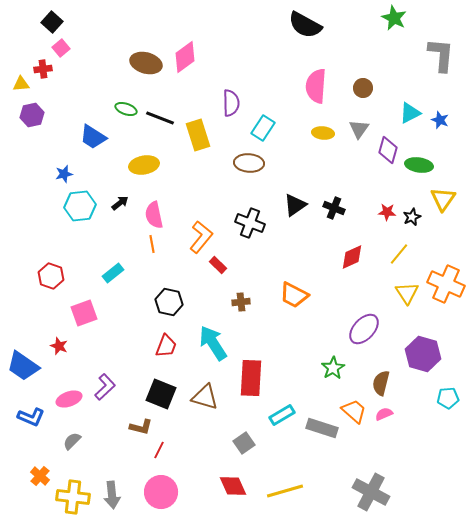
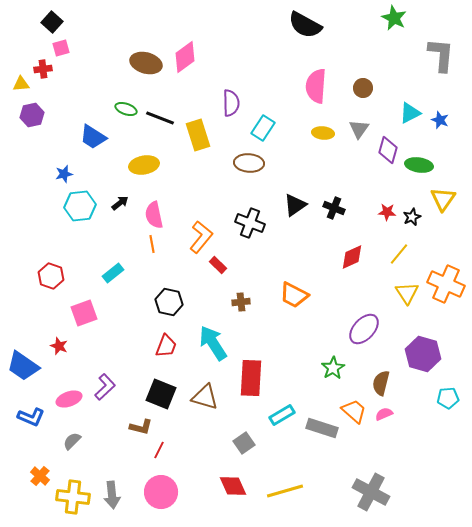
pink square at (61, 48): rotated 24 degrees clockwise
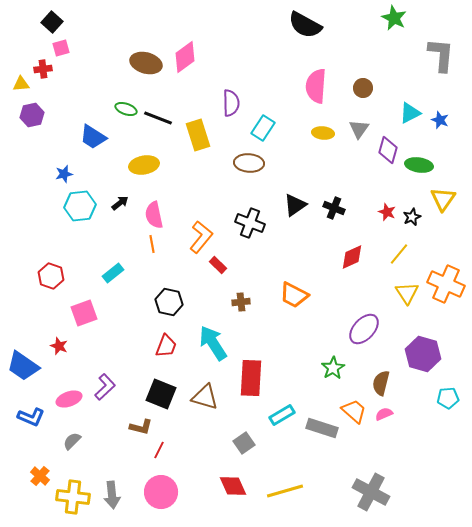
black line at (160, 118): moved 2 px left
red star at (387, 212): rotated 18 degrees clockwise
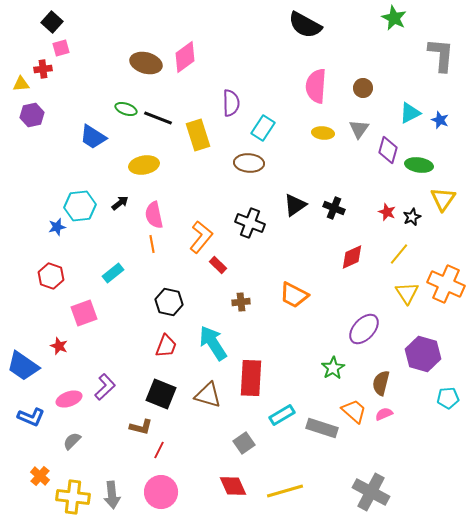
blue star at (64, 174): moved 7 px left, 53 px down
brown triangle at (205, 397): moved 3 px right, 2 px up
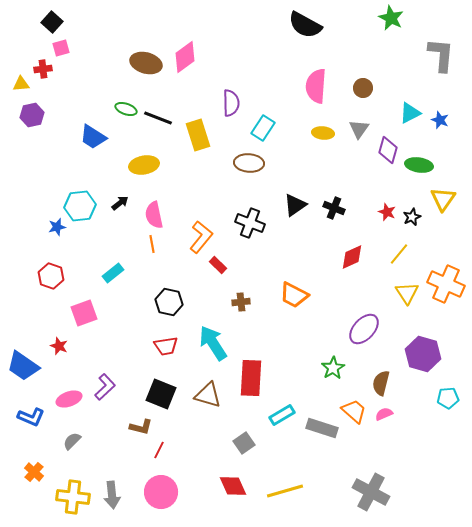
green star at (394, 18): moved 3 px left
red trapezoid at (166, 346): rotated 60 degrees clockwise
orange cross at (40, 476): moved 6 px left, 4 px up
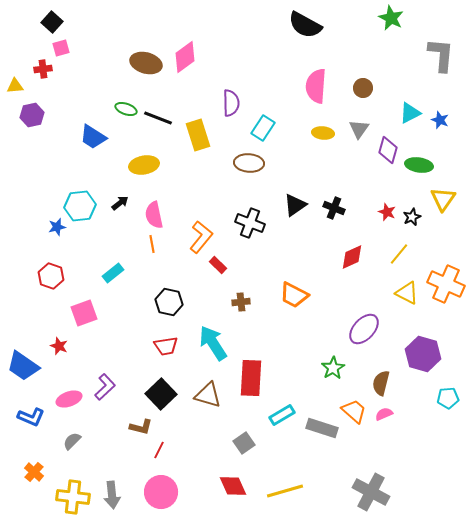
yellow triangle at (21, 84): moved 6 px left, 2 px down
yellow triangle at (407, 293): rotated 30 degrees counterclockwise
black square at (161, 394): rotated 24 degrees clockwise
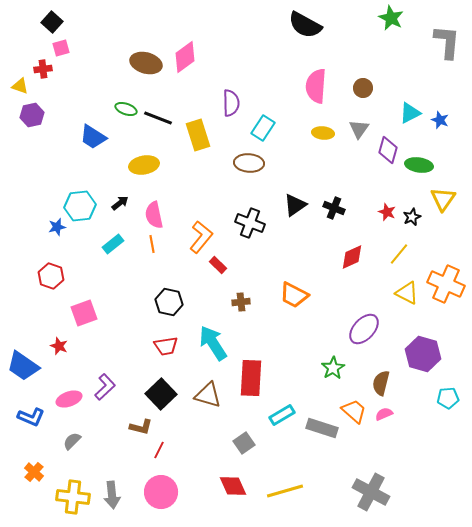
gray L-shape at (441, 55): moved 6 px right, 13 px up
yellow triangle at (15, 86): moved 5 px right; rotated 24 degrees clockwise
cyan rectangle at (113, 273): moved 29 px up
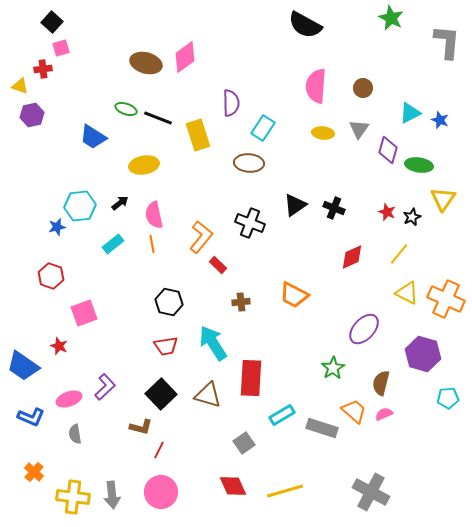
orange cross at (446, 284): moved 15 px down
gray semicircle at (72, 441): moved 3 px right, 7 px up; rotated 54 degrees counterclockwise
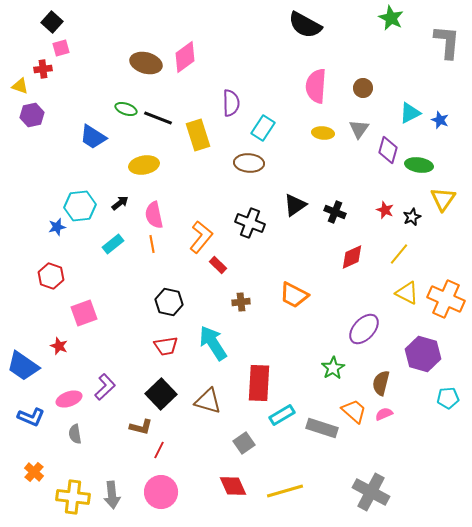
black cross at (334, 208): moved 1 px right, 4 px down
red star at (387, 212): moved 2 px left, 2 px up
red rectangle at (251, 378): moved 8 px right, 5 px down
brown triangle at (208, 395): moved 6 px down
